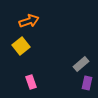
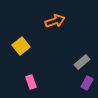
orange arrow: moved 26 px right
gray rectangle: moved 1 px right, 2 px up
purple rectangle: rotated 16 degrees clockwise
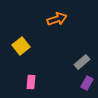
orange arrow: moved 2 px right, 2 px up
pink rectangle: rotated 24 degrees clockwise
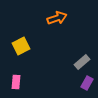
orange arrow: moved 1 px up
yellow square: rotated 12 degrees clockwise
pink rectangle: moved 15 px left
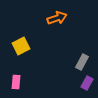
gray rectangle: rotated 21 degrees counterclockwise
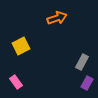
pink rectangle: rotated 40 degrees counterclockwise
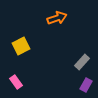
gray rectangle: rotated 14 degrees clockwise
purple rectangle: moved 1 px left, 2 px down
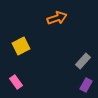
gray rectangle: moved 1 px right, 1 px up
